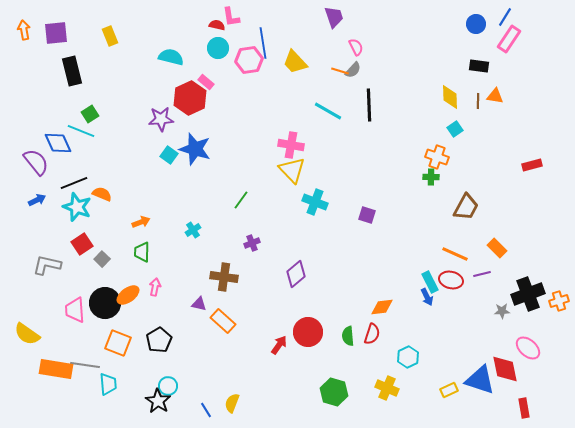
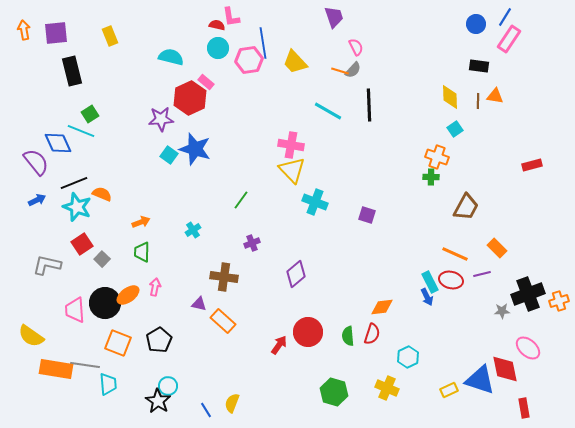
yellow semicircle at (27, 334): moved 4 px right, 2 px down
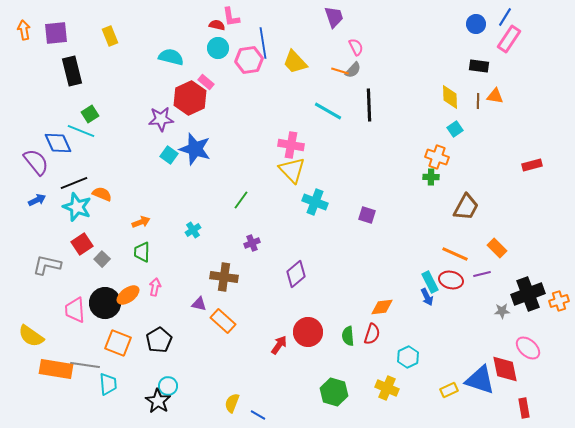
blue line at (206, 410): moved 52 px right, 5 px down; rotated 28 degrees counterclockwise
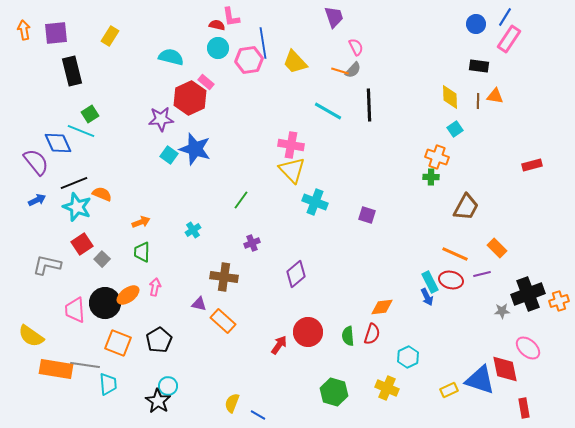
yellow rectangle at (110, 36): rotated 54 degrees clockwise
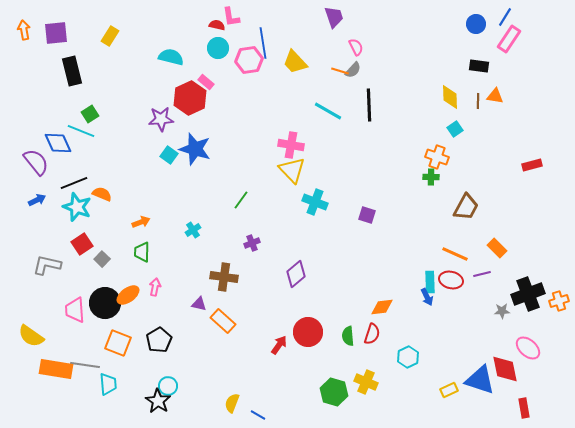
cyan rectangle at (430, 282): rotated 25 degrees clockwise
yellow cross at (387, 388): moved 21 px left, 6 px up
